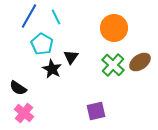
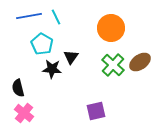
blue line: rotated 50 degrees clockwise
orange circle: moved 3 px left
black star: rotated 24 degrees counterclockwise
black semicircle: rotated 42 degrees clockwise
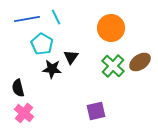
blue line: moved 2 px left, 3 px down
green cross: moved 1 px down
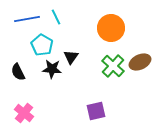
cyan pentagon: moved 1 px down
brown ellipse: rotated 10 degrees clockwise
black semicircle: moved 16 px up; rotated 12 degrees counterclockwise
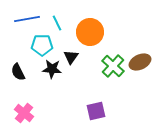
cyan line: moved 1 px right, 6 px down
orange circle: moved 21 px left, 4 px down
cyan pentagon: rotated 30 degrees counterclockwise
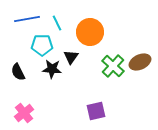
pink cross: rotated 12 degrees clockwise
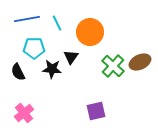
cyan pentagon: moved 8 px left, 3 px down
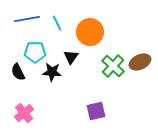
cyan pentagon: moved 1 px right, 4 px down
black star: moved 3 px down
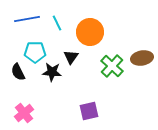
brown ellipse: moved 2 px right, 4 px up; rotated 15 degrees clockwise
green cross: moved 1 px left
purple square: moved 7 px left
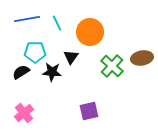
black semicircle: moved 3 px right; rotated 84 degrees clockwise
